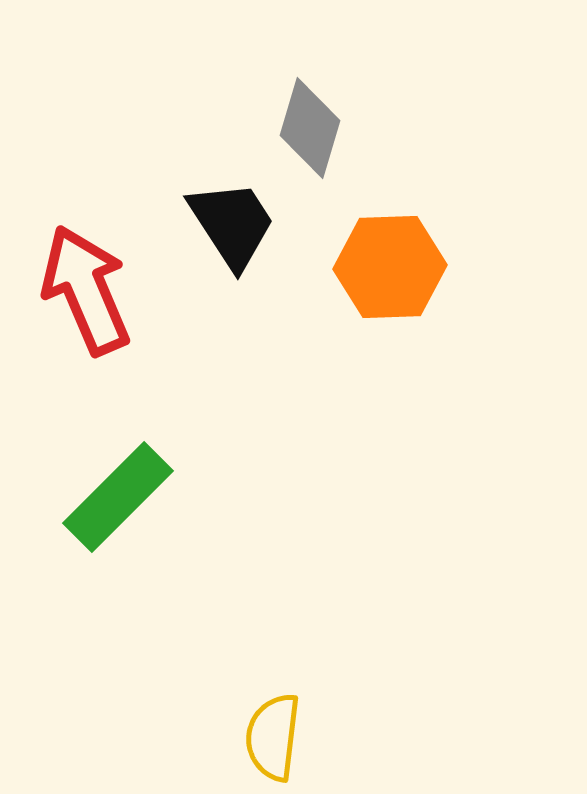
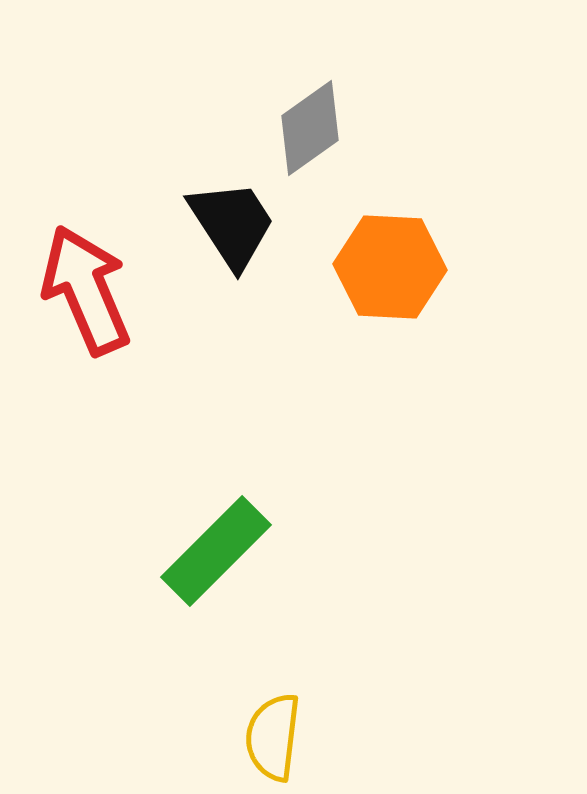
gray diamond: rotated 38 degrees clockwise
orange hexagon: rotated 5 degrees clockwise
green rectangle: moved 98 px right, 54 px down
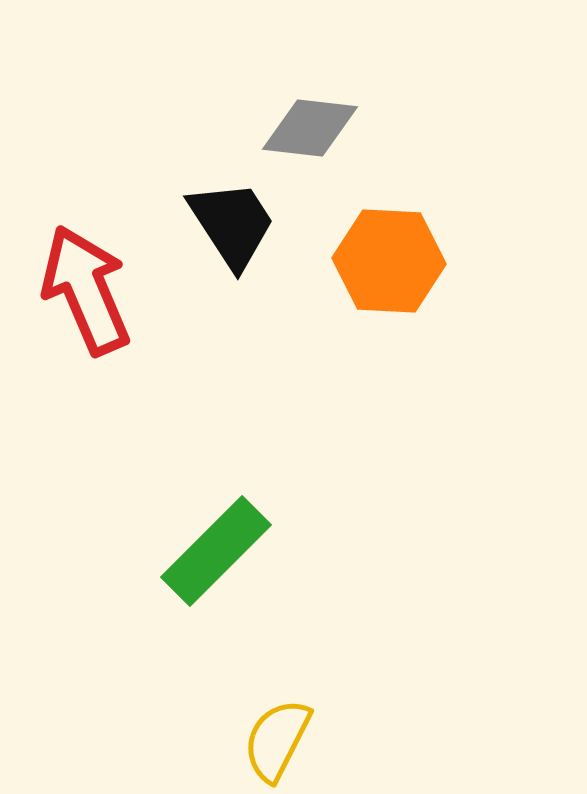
gray diamond: rotated 42 degrees clockwise
orange hexagon: moved 1 px left, 6 px up
yellow semicircle: moved 4 px right, 3 px down; rotated 20 degrees clockwise
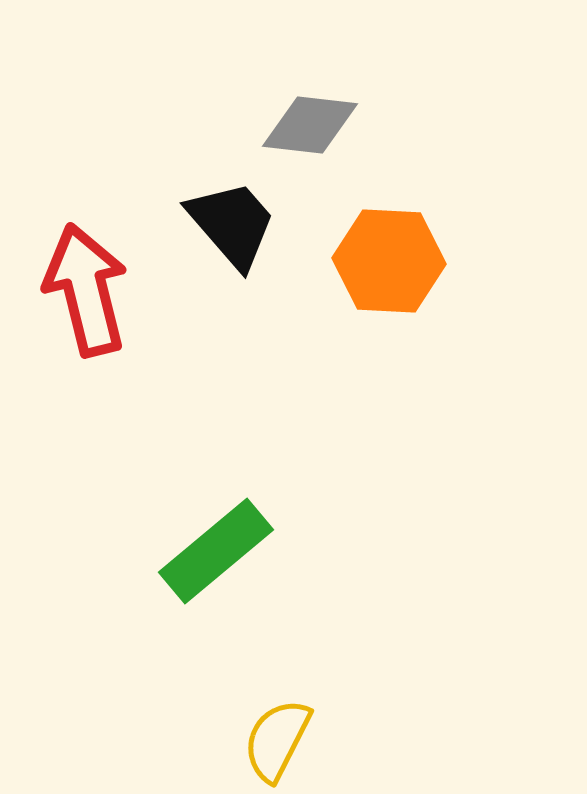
gray diamond: moved 3 px up
black trapezoid: rotated 8 degrees counterclockwise
red arrow: rotated 9 degrees clockwise
green rectangle: rotated 5 degrees clockwise
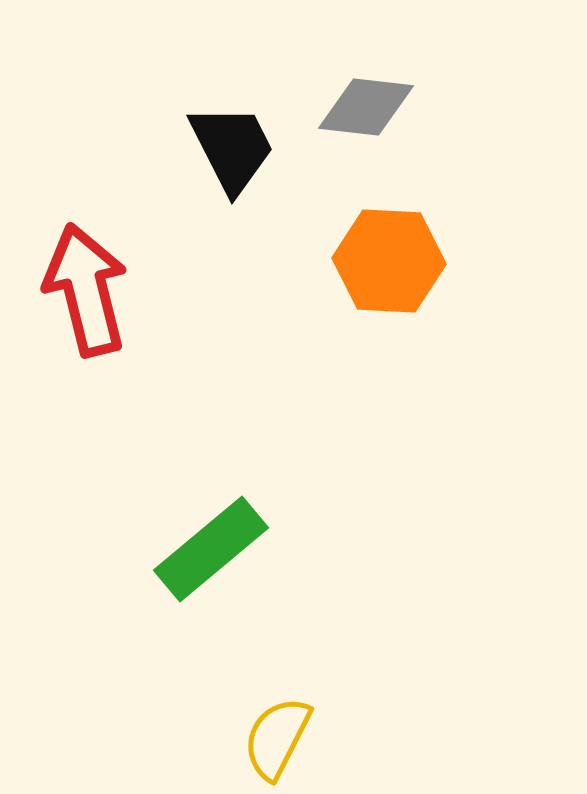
gray diamond: moved 56 px right, 18 px up
black trapezoid: moved 76 px up; rotated 14 degrees clockwise
green rectangle: moved 5 px left, 2 px up
yellow semicircle: moved 2 px up
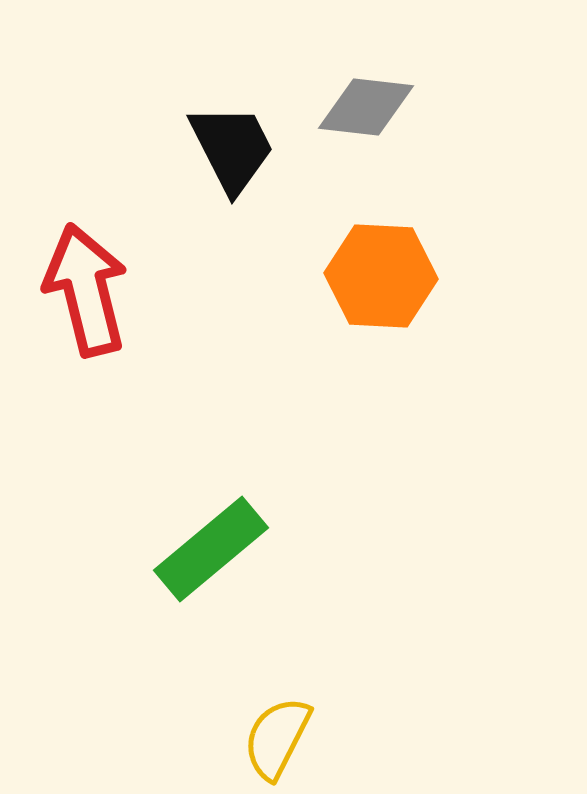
orange hexagon: moved 8 px left, 15 px down
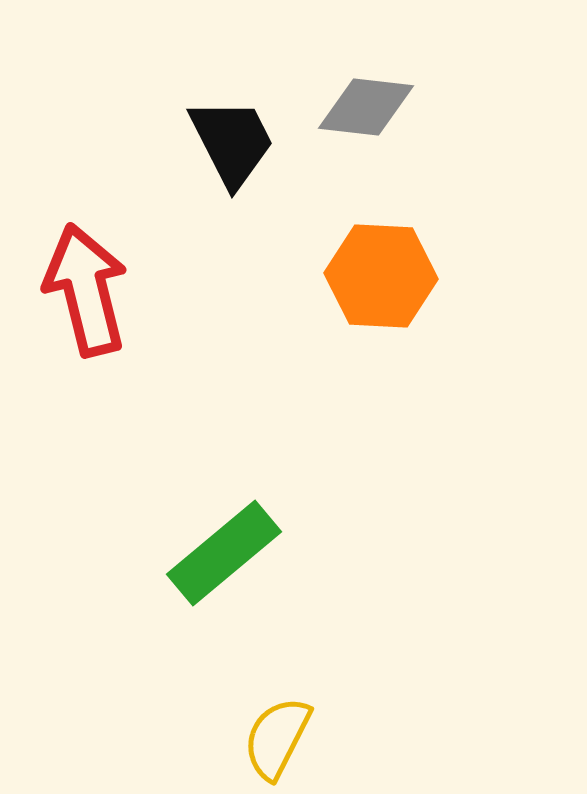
black trapezoid: moved 6 px up
green rectangle: moved 13 px right, 4 px down
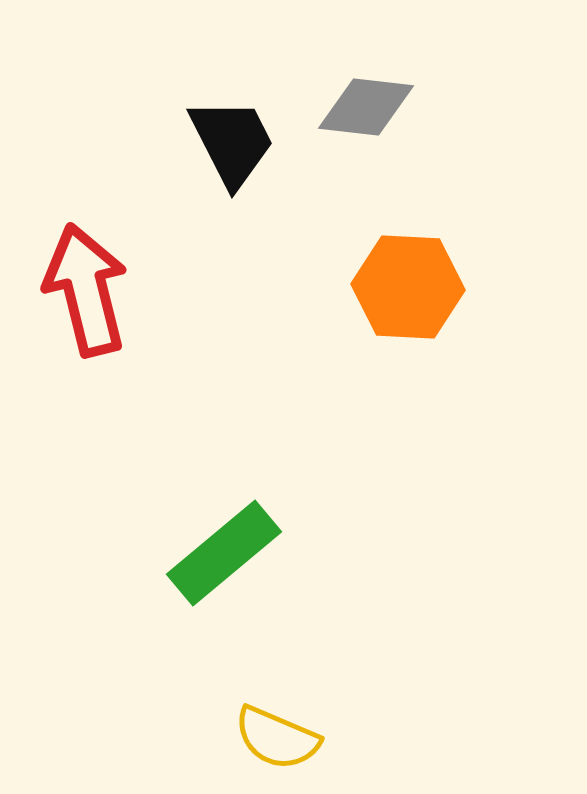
orange hexagon: moved 27 px right, 11 px down
yellow semicircle: rotated 94 degrees counterclockwise
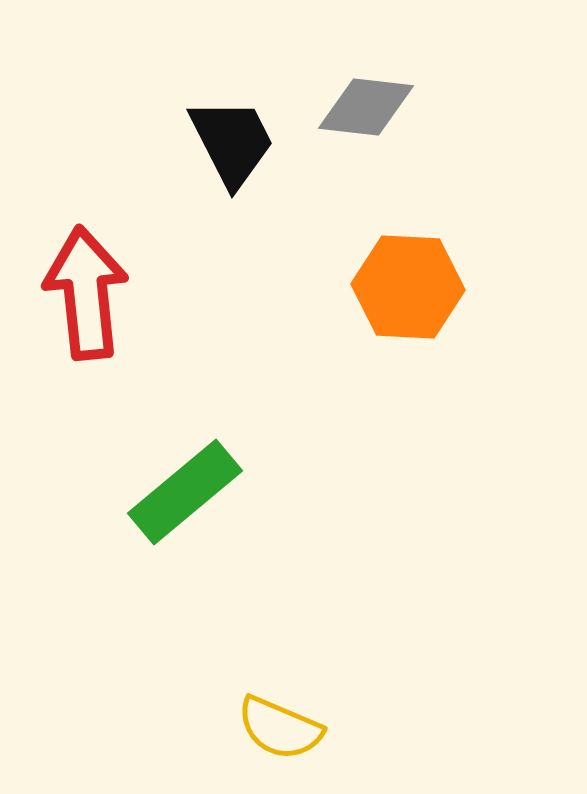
red arrow: moved 3 px down; rotated 8 degrees clockwise
green rectangle: moved 39 px left, 61 px up
yellow semicircle: moved 3 px right, 10 px up
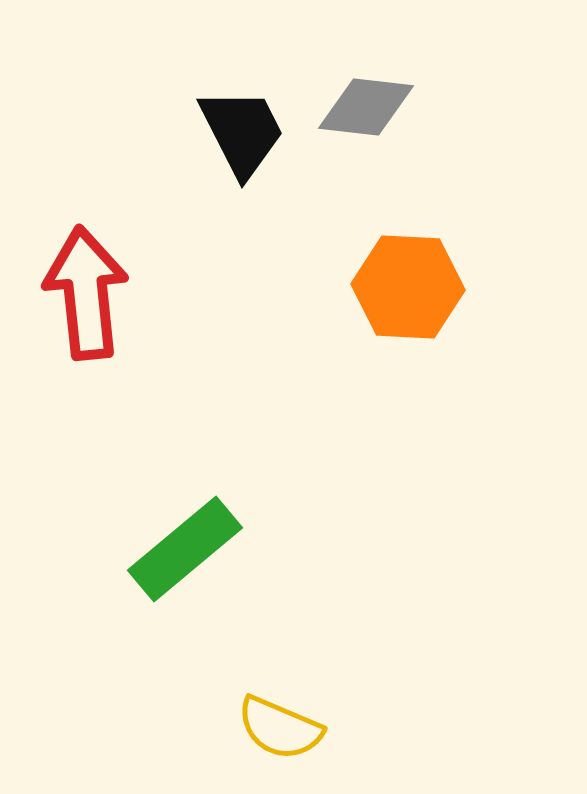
black trapezoid: moved 10 px right, 10 px up
green rectangle: moved 57 px down
